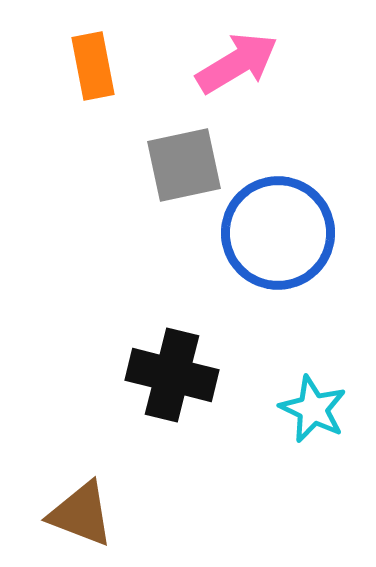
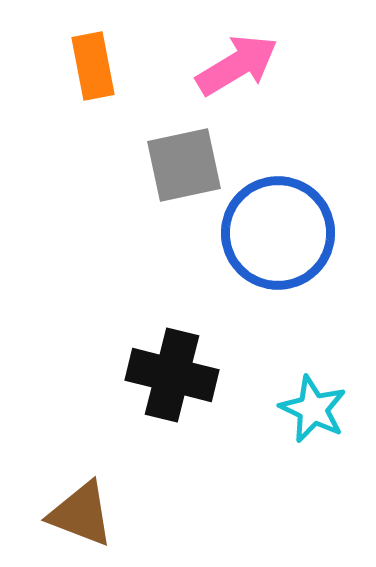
pink arrow: moved 2 px down
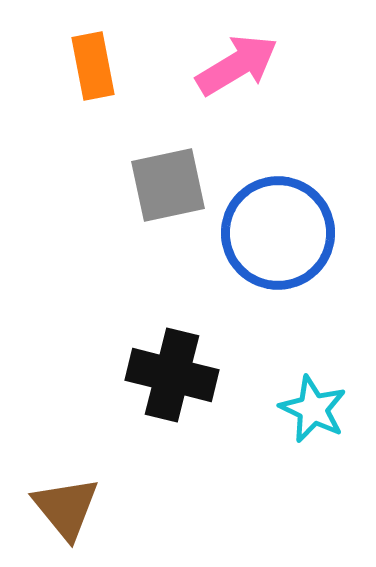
gray square: moved 16 px left, 20 px down
brown triangle: moved 15 px left, 6 px up; rotated 30 degrees clockwise
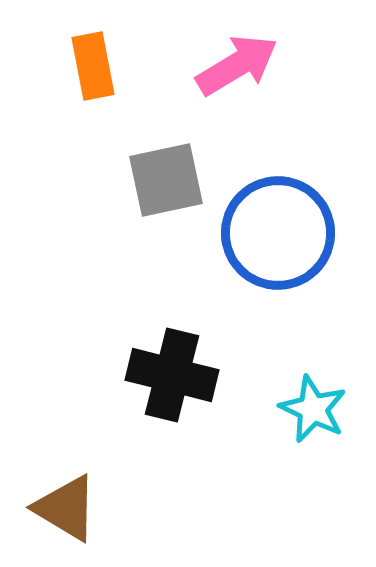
gray square: moved 2 px left, 5 px up
brown triangle: rotated 20 degrees counterclockwise
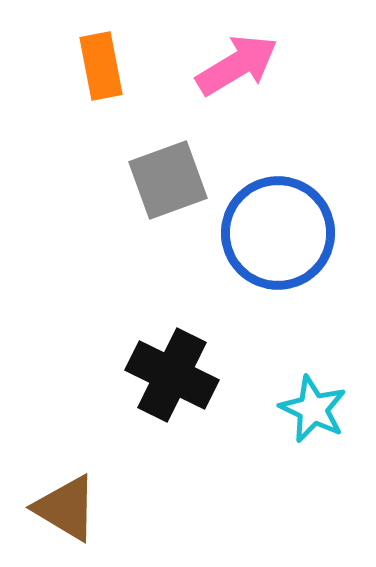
orange rectangle: moved 8 px right
gray square: moved 2 px right; rotated 8 degrees counterclockwise
black cross: rotated 12 degrees clockwise
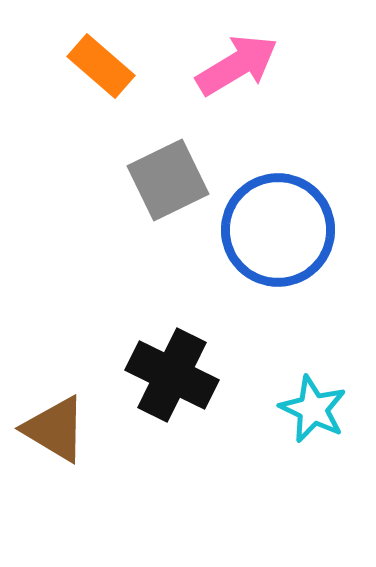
orange rectangle: rotated 38 degrees counterclockwise
gray square: rotated 6 degrees counterclockwise
blue circle: moved 3 px up
brown triangle: moved 11 px left, 79 px up
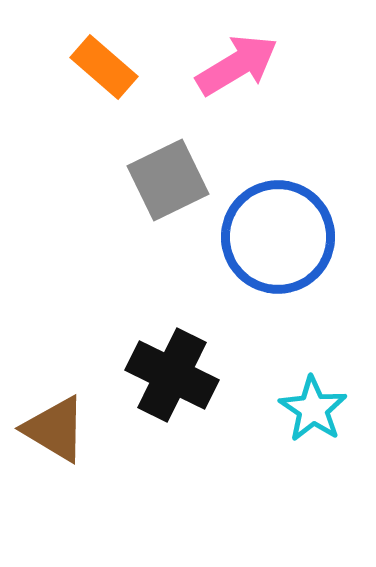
orange rectangle: moved 3 px right, 1 px down
blue circle: moved 7 px down
cyan star: rotated 8 degrees clockwise
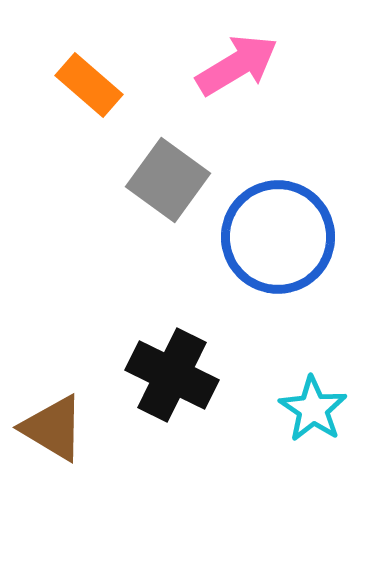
orange rectangle: moved 15 px left, 18 px down
gray square: rotated 28 degrees counterclockwise
brown triangle: moved 2 px left, 1 px up
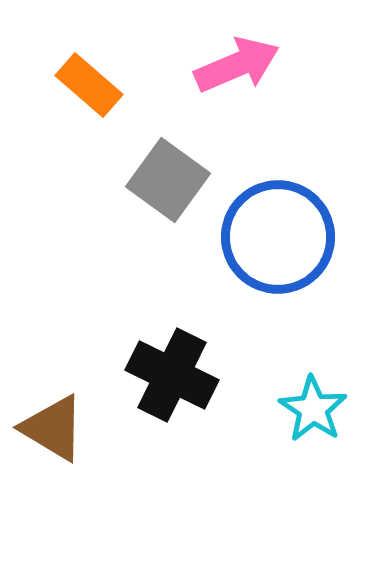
pink arrow: rotated 8 degrees clockwise
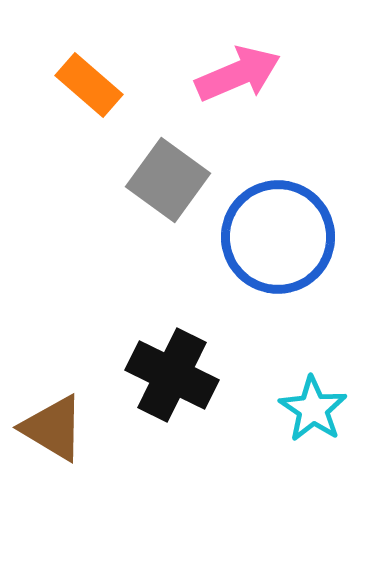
pink arrow: moved 1 px right, 9 px down
